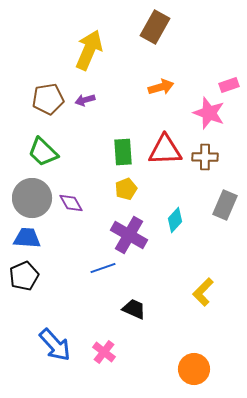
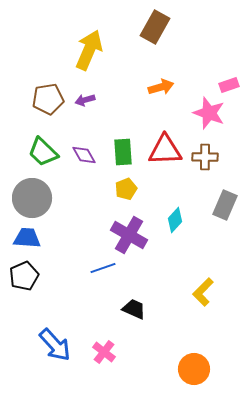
purple diamond: moved 13 px right, 48 px up
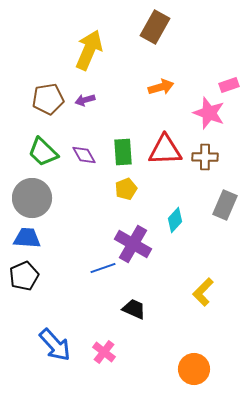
purple cross: moved 4 px right, 9 px down
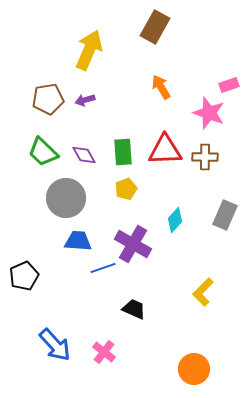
orange arrow: rotated 105 degrees counterclockwise
gray circle: moved 34 px right
gray rectangle: moved 10 px down
blue trapezoid: moved 51 px right, 3 px down
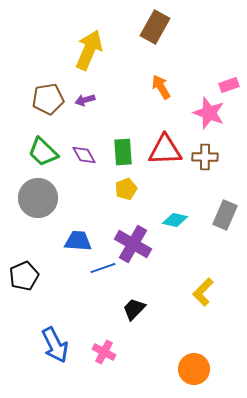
gray circle: moved 28 px left
cyan diamond: rotated 60 degrees clockwise
black trapezoid: rotated 70 degrees counterclockwise
blue arrow: rotated 15 degrees clockwise
pink cross: rotated 10 degrees counterclockwise
